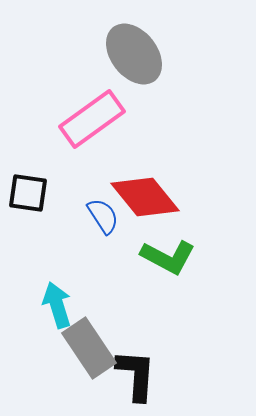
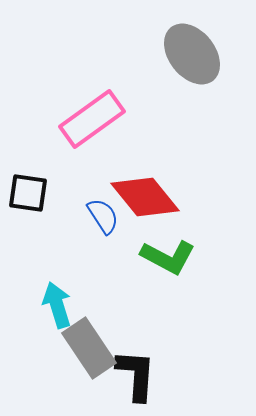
gray ellipse: moved 58 px right
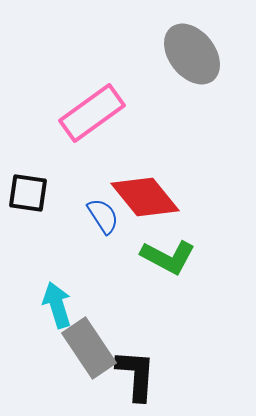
pink rectangle: moved 6 px up
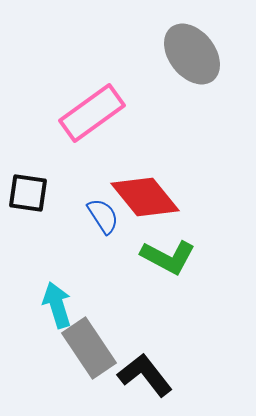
black L-shape: moved 9 px right; rotated 42 degrees counterclockwise
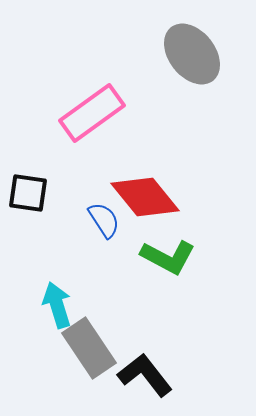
blue semicircle: moved 1 px right, 4 px down
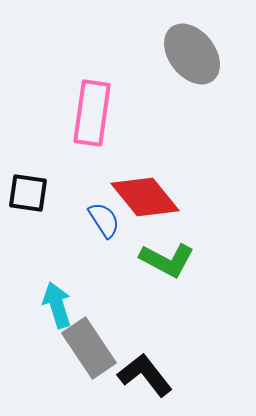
pink rectangle: rotated 46 degrees counterclockwise
green L-shape: moved 1 px left, 3 px down
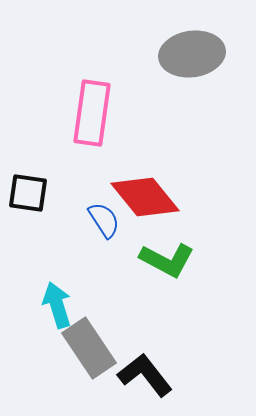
gray ellipse: rotated 60 degrees counterclockwise
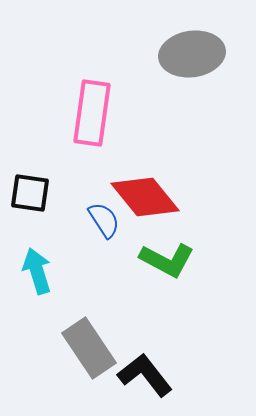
black square: moved 2 px right
cyan arrow: moved 20 px left, 34 px up
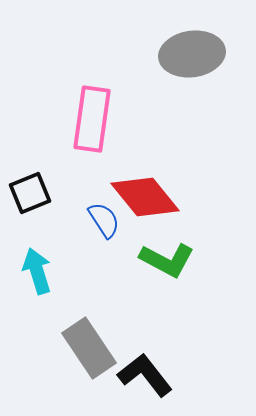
pink rectangle: moved 6 px down
black square: rotated 30 degrees counterclockwise
